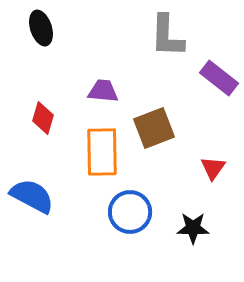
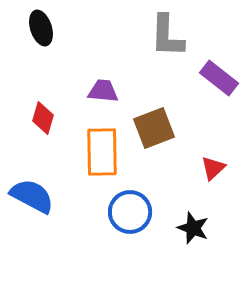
red triangle: rotated 12 degrees clockwise
black star: rotated 20 degrees clockwise
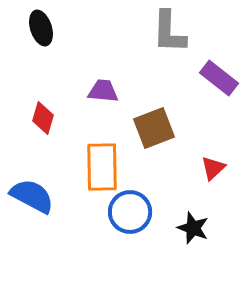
gray L-shape: moved 2 px right, 4 px up
orange rectangle: moved 15 px down
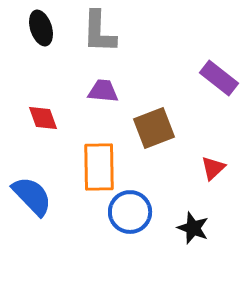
gray L-shape: moved 70 px left
red diamond: rotated 36 degrees counterclockwise
orange rectangle: moved 3 px left
blue semicircle: rotated 18 degrees clockwise
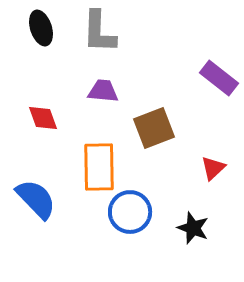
blue semicircle: moved 4 px right, 3 px down
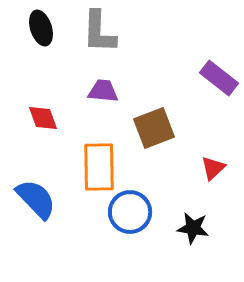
black star: rotated 12 degrees counterclockwise
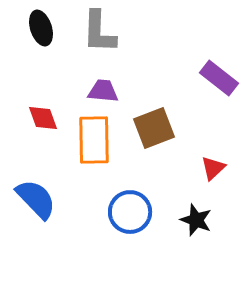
orange rectangle: moved 5 px left, 27 px up
black star: moved 3 px right, 8 px up; rotated 12 degrees clockwise
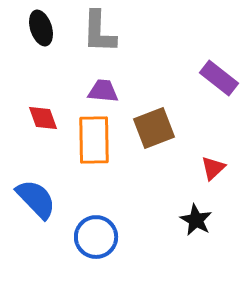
blue circle: moved 34 px left, 25 px down
black star: rotated 8 degrees clockwise
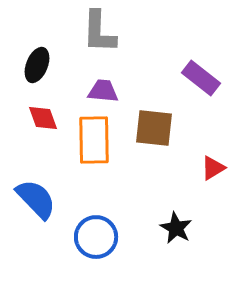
black ellipse: moved 4 px left, 37 px down; rotated 40 degrees clockwise
purple rectangle: moved 18 px left
brown square: rotated 27 degrees clockwise
red triangle: rotated 12 degrees clockwise
black star: moved 20 px left, 8 px down
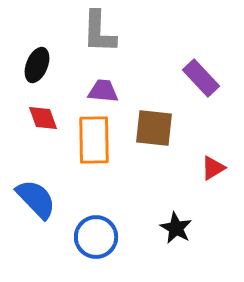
purple rectangle: rotated 9 degrees clockwise
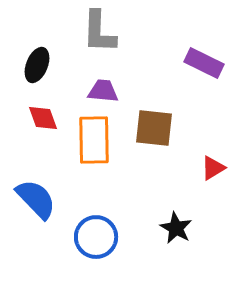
purple rectangle: moved 3 px right, 15 px up; rotated 21 degrees counterclockwise
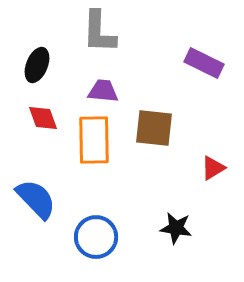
black star: rotated 20 degrees counterclockwise
